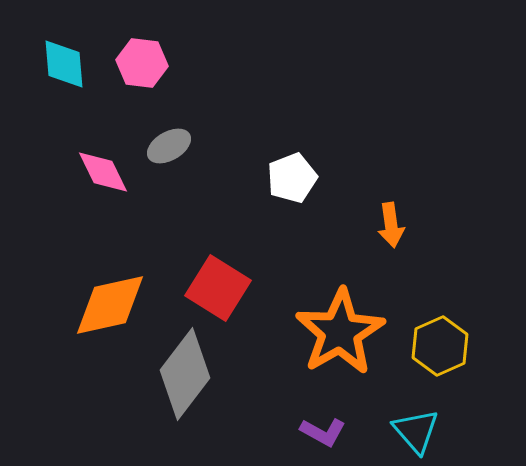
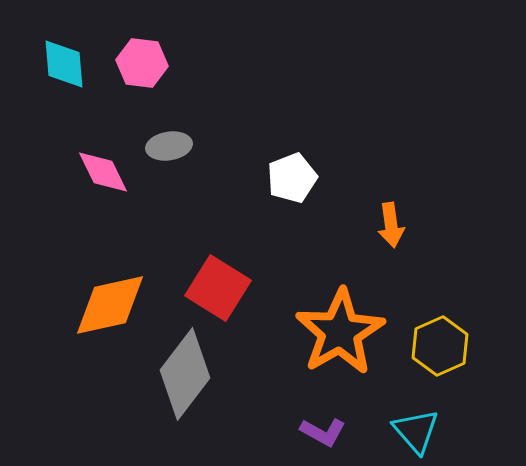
gray ellipse: rotated 21 degrees clockwise
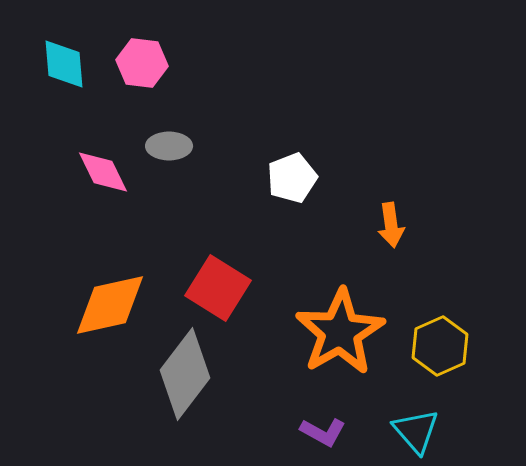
gray ellipse: rotated 9 degrees clockwise
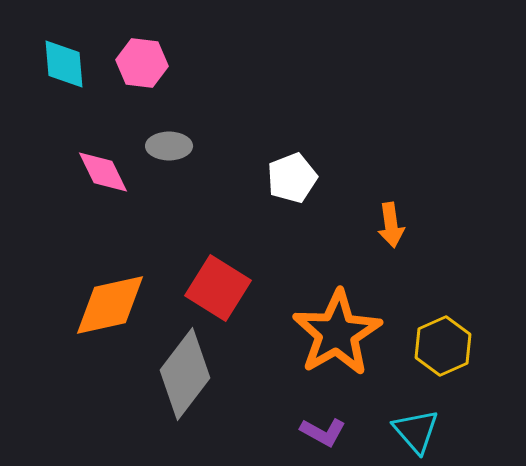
orange star: moved 3 px left, 1 px down
yellow hexagon: moved 3 px right
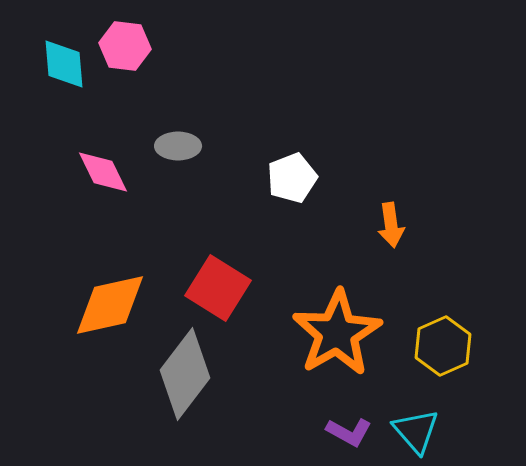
pink hexagon: moved 17 px left, 17 px up
gray ellipse: moved 9 px right
purple L-shape: moved 26 px right
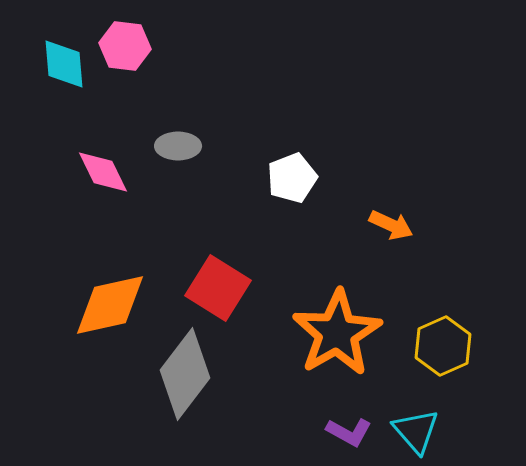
orange arrow: rotated 57 degrees counterclockwise
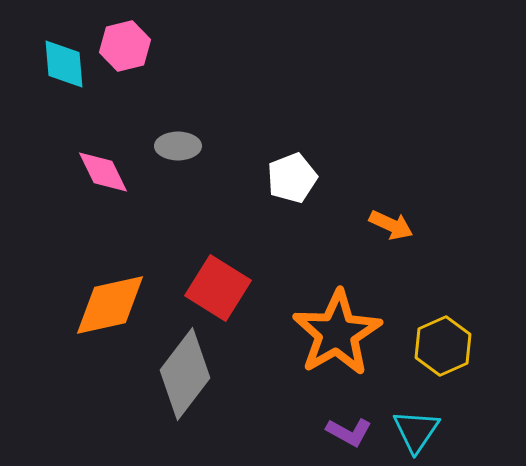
pink hexagon: rotated 21 degrees counterclockwise
cyan triangle: rotated 15 degrees clockwise
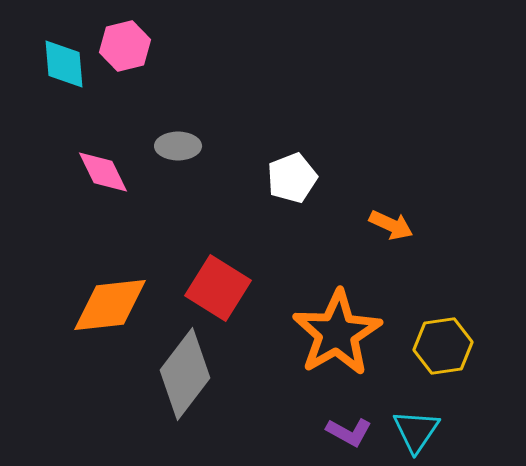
orange diamond: rotated 6 degrees clockwise
yellow hexagon: rotated 16 degrees clockwise
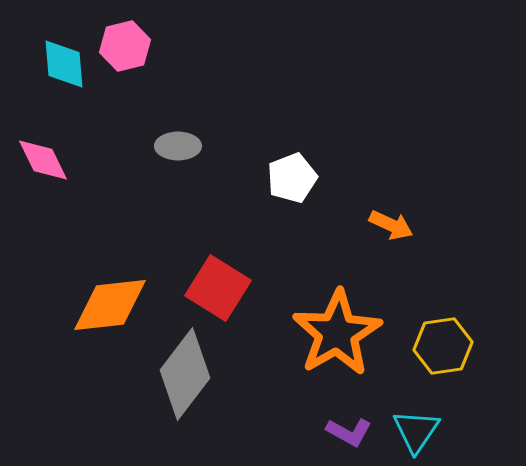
pink diamond: moved 60 px left, 12 px up
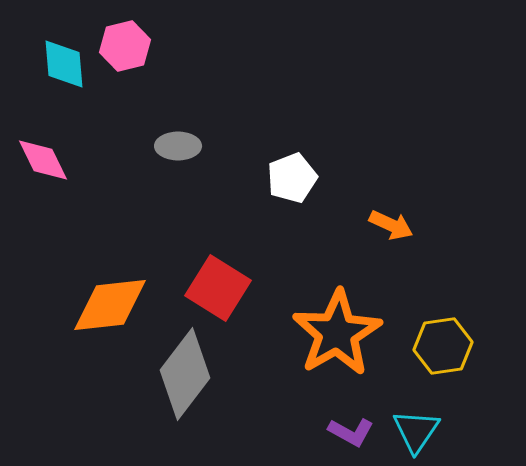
purple L-shape: moved 2 px right
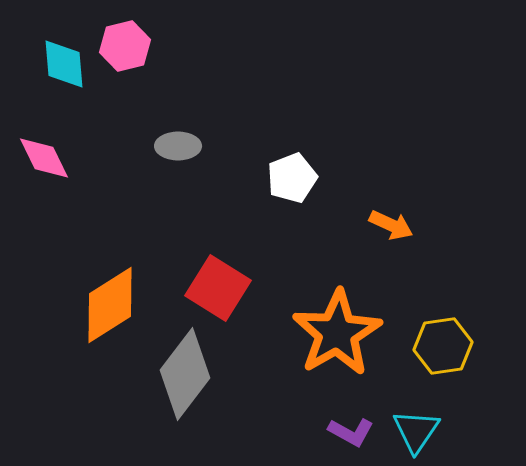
pink diamond: moved 1 px right, 2 px up
orange diamond: rotated 26 degrees counterclockwise
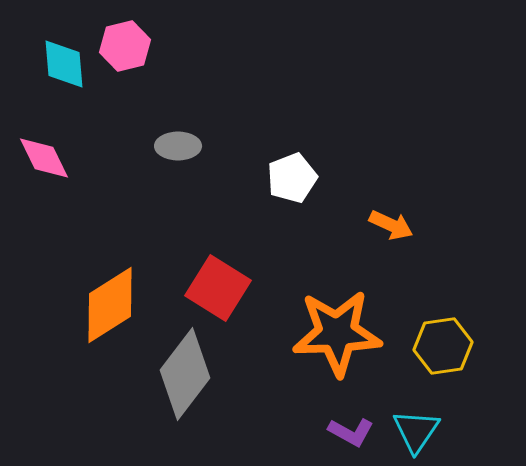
orange star: rotated 28 degrees clockwise
